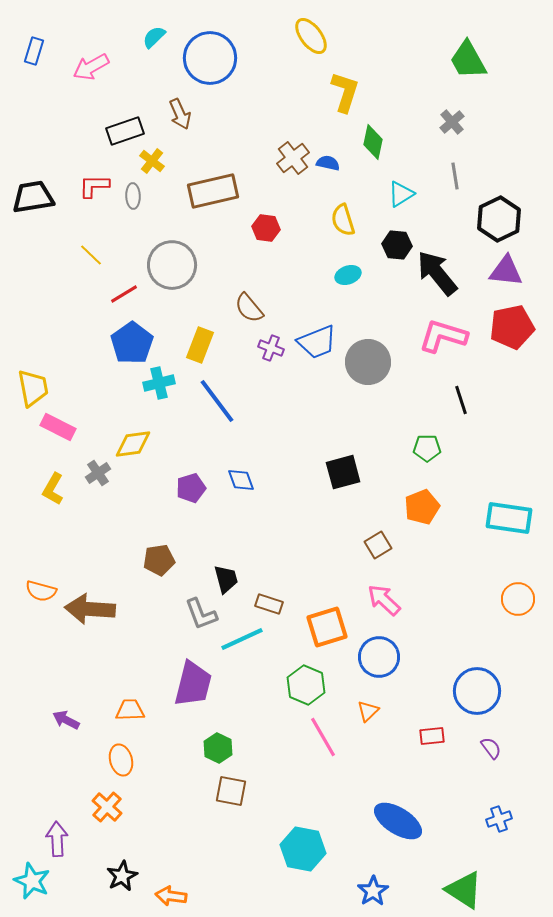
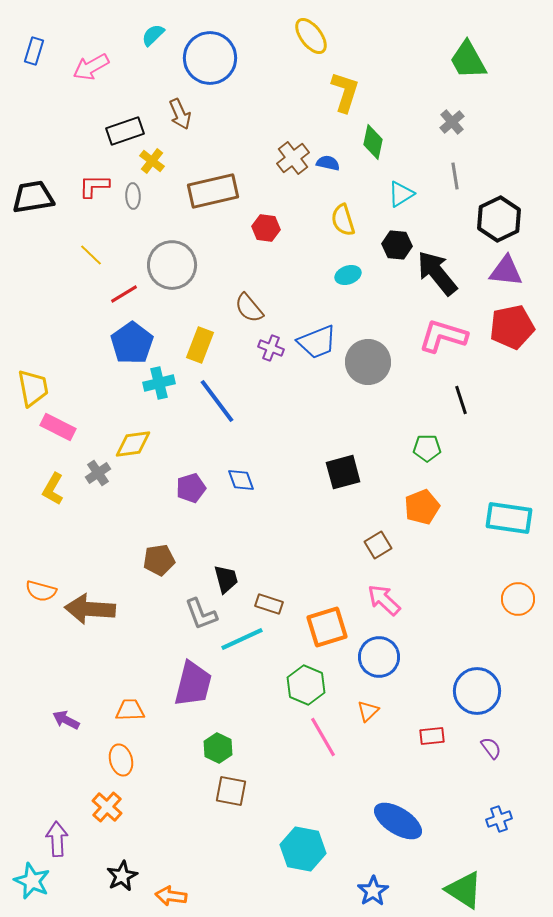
cyan semicircle at (154, 37): moved 1 px left, 2 px up
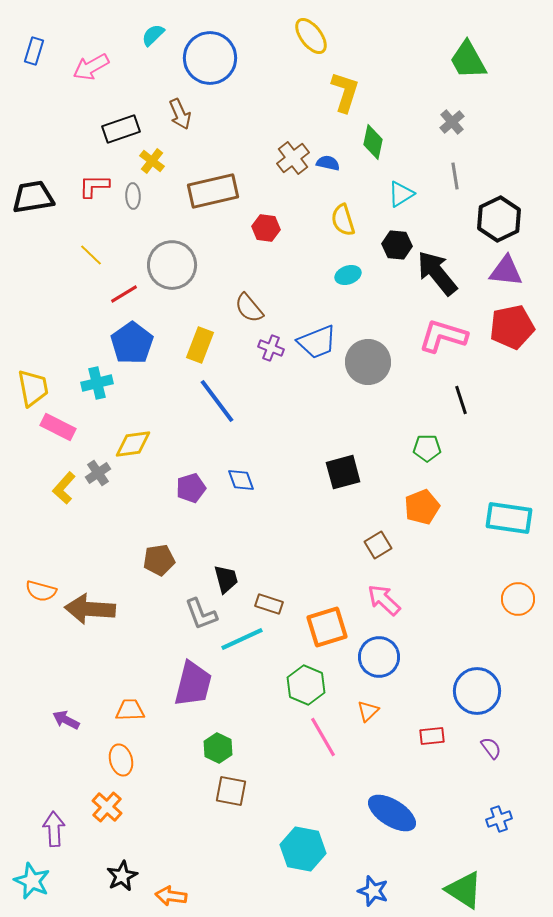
black rectangle at (125, 131): moved 4 px left, 2 px up
cyan cross at (159, 383): moved 62 px left
yellow L-shape at (53, 489): moved 11 px right, 1 px up; rotated 12 degrees clockwise
blue ellipse at (398, 821): moved 6 px left, 8 px up
purple arrow at (57, 839): moved 3 px left, 10 px up
blue star at (373, 891): rotated 20 degrees counterclockwise
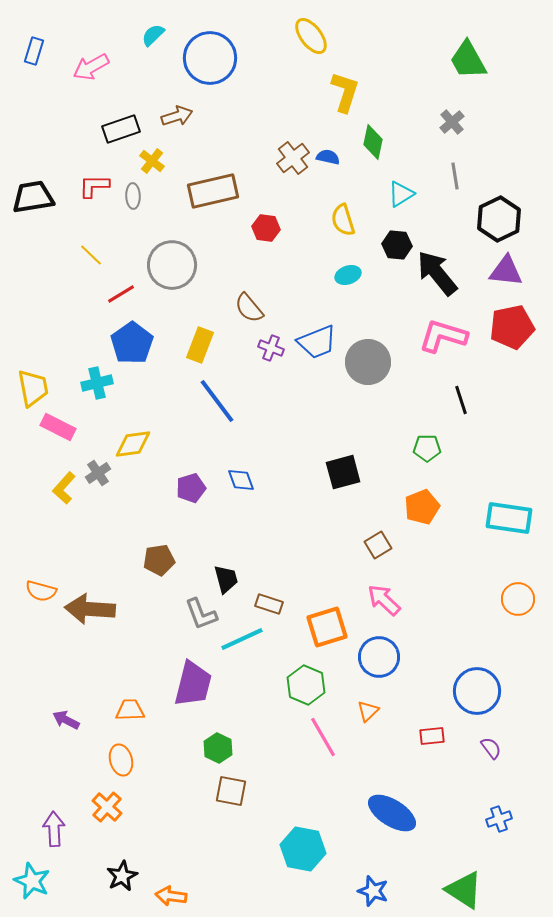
brown arrow at (180, 114): moved 3 px left, 2 px down; rotated 84 degrees counterclockwise
blue semicircle at (328, 163): moved 6 px up
red line at (124, 294): moved 3 px left
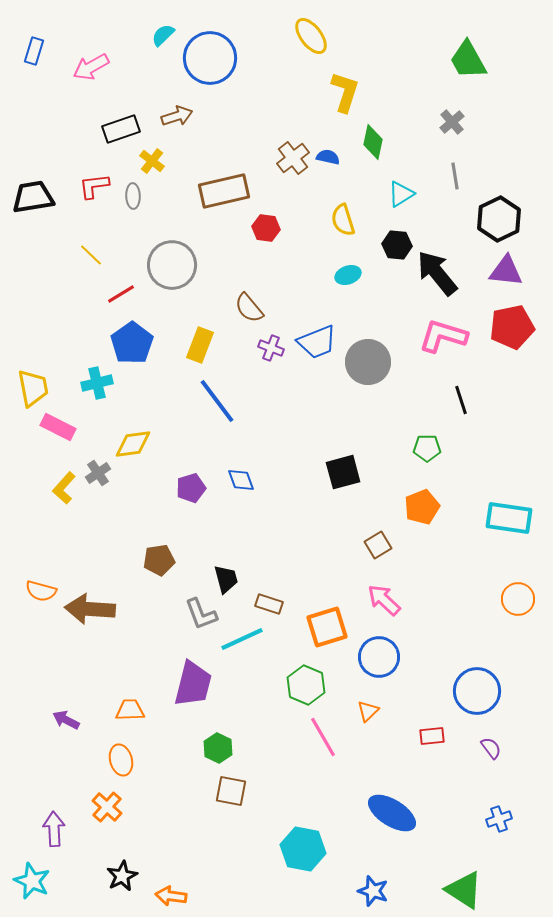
cyan semicircle at (153, 35): moved 10 px right
red L-shape at (94, 186): rotated 8 degrees counterclockwise
brown rectangle at (213, 191): moved 11 px right
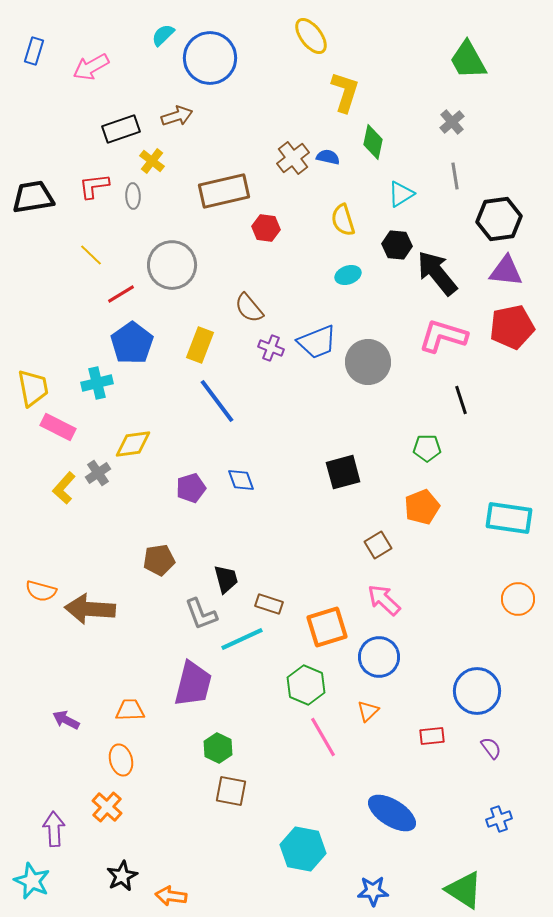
black hexagon at (499, 219): rotated 18 degrees clockwise
blue star at (373, 891): rotated 20 degrees counterclockwise
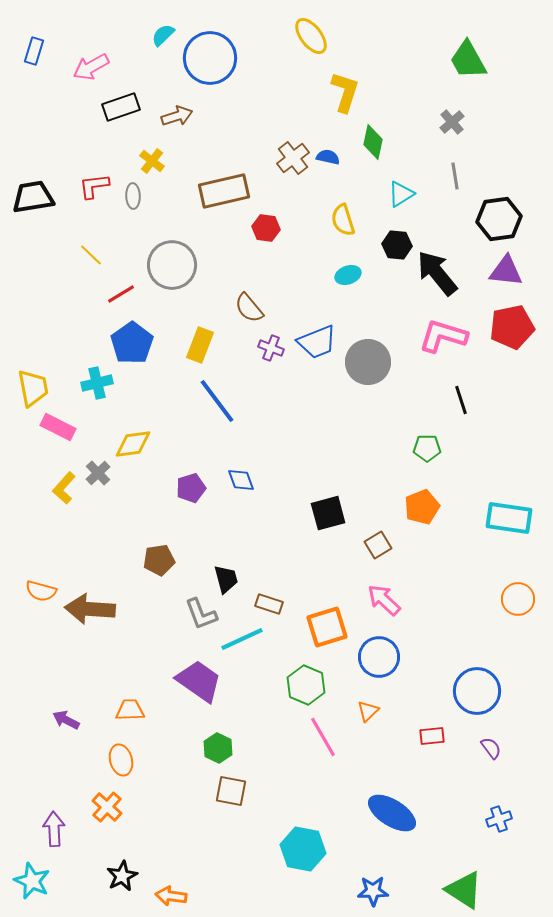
black rectangle at (121, 129): moved 22 px up
black square at (343, 472): moved 15 px left, 41 px down
gray cross at (98, 473): rotated 10 degrees counterclockwise
purple trapezoid at (193, 684): moved 6 px right, 3 px up; rotated 69 degrees counterclockwise
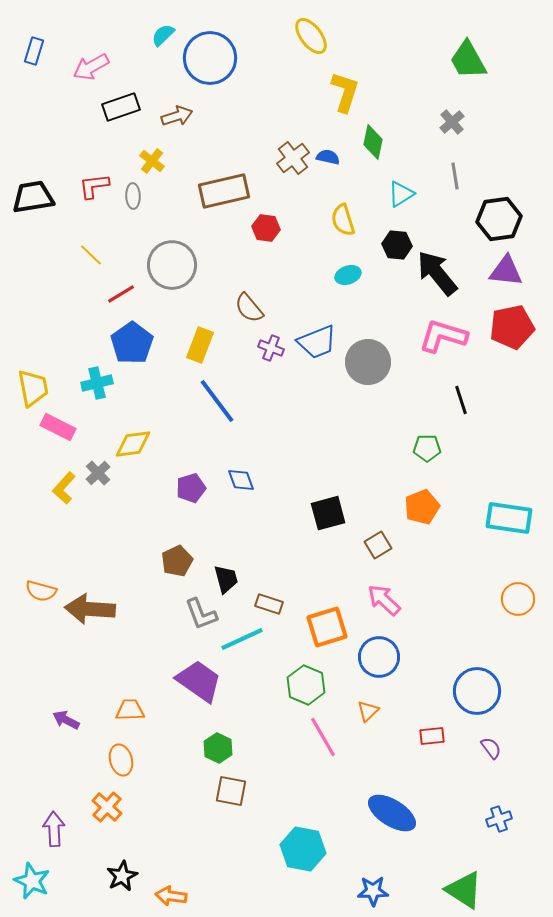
brown pentagon at (159, 560): moved 18 px right, 1 px down; rotated 16 degrees counterclockwise
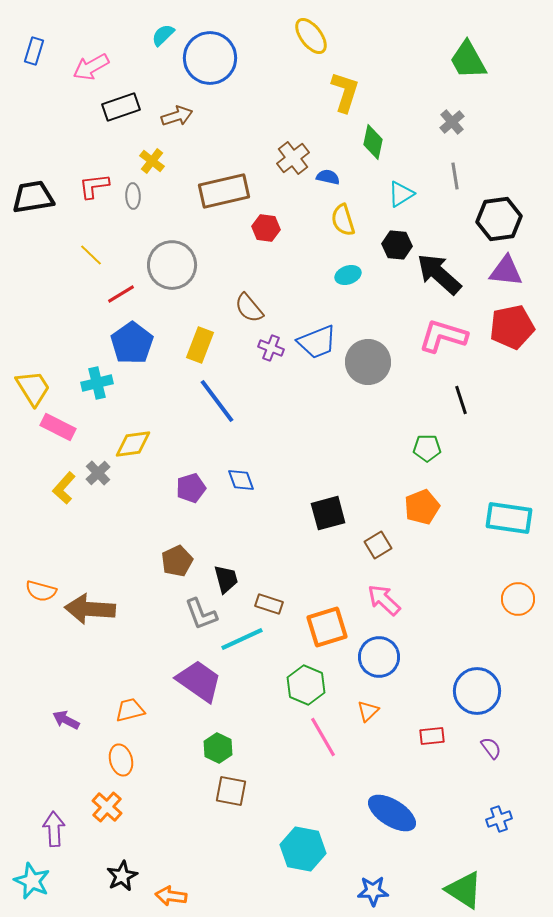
blue semicircle at (328, 157): moved 20 px down
black arrow at (437, 273): moved 2 px right, 1 px down; rotated 9 degrees counterclockwise
yellow trapezoid at (33, 388): rotated 21 degrees counterclockwise
orange trapezoid at (130, 710): rotated 12 degrees counterclockwise
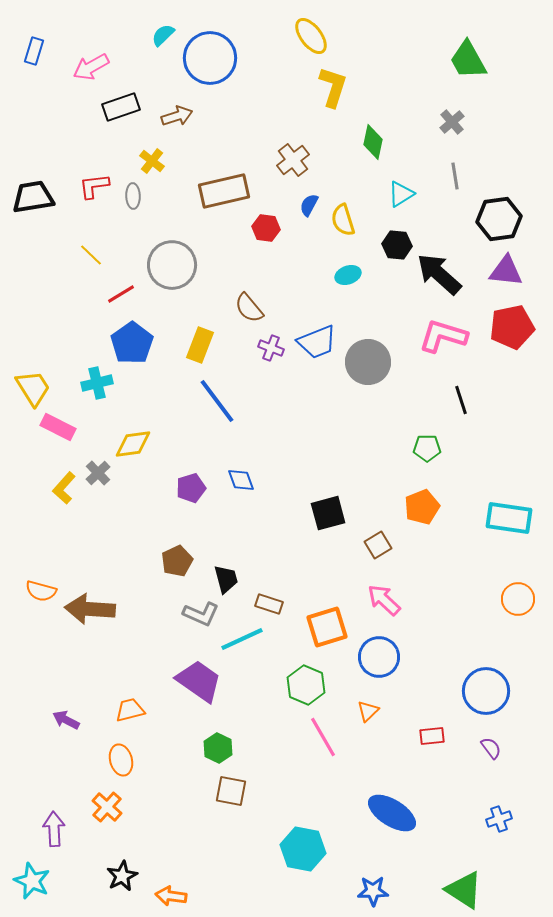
yellow L-shape at (345, 92): moved 12 px left, 5 px up
brown cross at (293, 158): moved 2 px down
blue semicircle at (328, 177): moved 19 px left, 28 px down; rotated 75 degrees counterclockwise
gray L-shape at (201, 614): rotated 45 degrees counterclockwise
blue circle at (477, 691): moved 9 px right
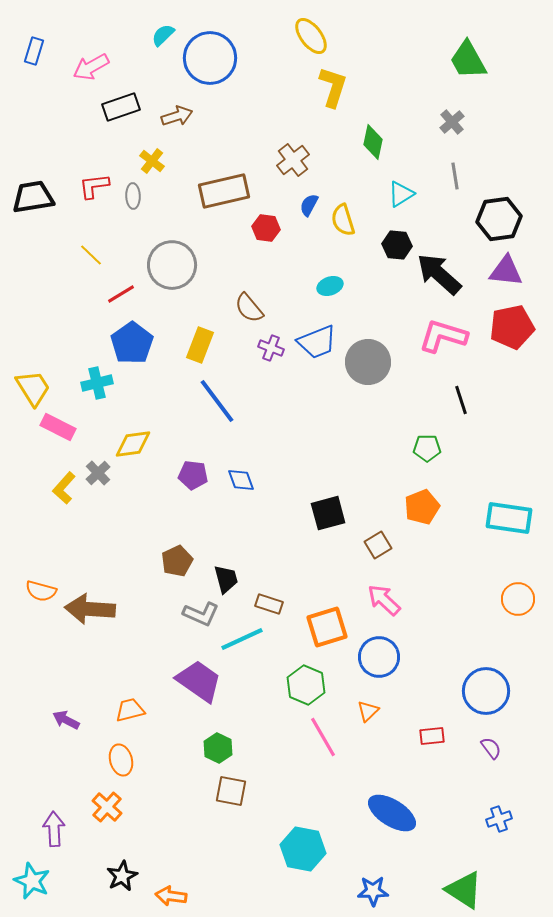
cyan ellipse at (348, 275): moved 18 px left, 11 px down
purple pentagon at (191, 488): moved 2 px right, 13 px up; rotated 24 degrees clockwise
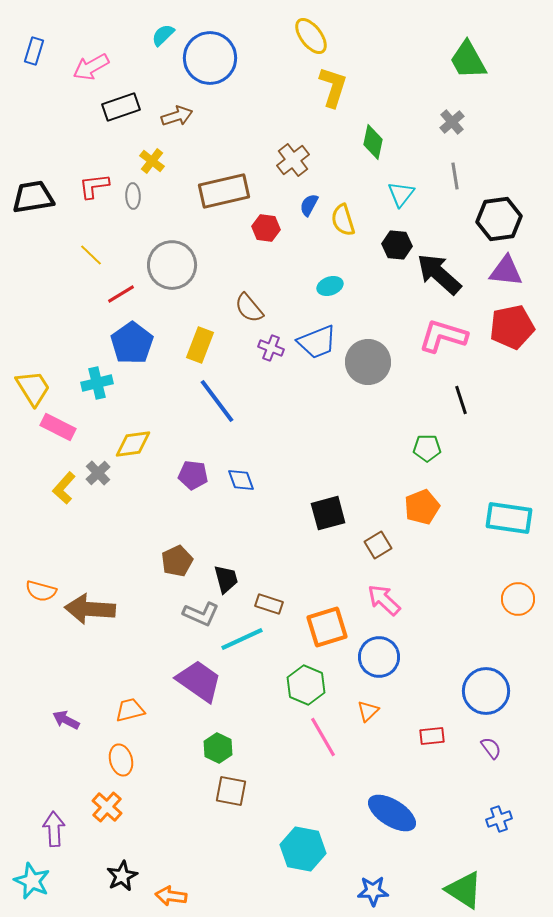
cyan triangle at (401, 194): rotated 20 degrees counterclockwise
